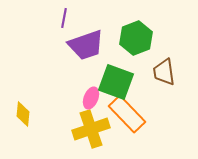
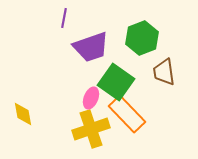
green hexagon: moved 6 px right
purple trapezoid: moved 5 px right, 2 px down
green square: rotated 15 degrees clockwise
yellow diamond: rotated 15 degrees counterclockwise
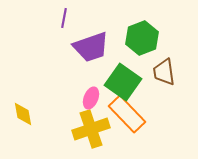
green square: moved 7 px right
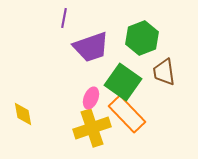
yellow cross: moved 1 px right, 1 px up
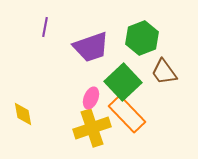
purple line: moved 19 px left, 9 px down
brown trapezoid: rotated 28 degrees counterclockwise
green square: rotated 12 degrees clockwise
